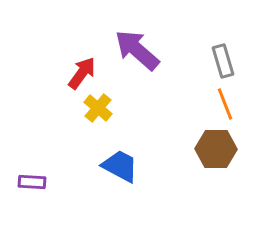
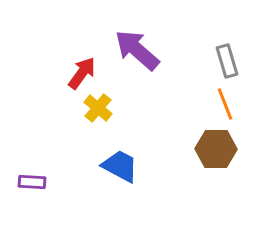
gray rectangle: moved 4 px right
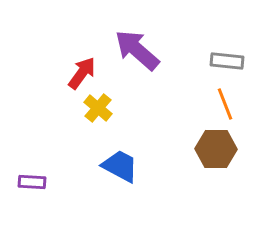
gray rectangle: rotated 68 degrees counterclockwise
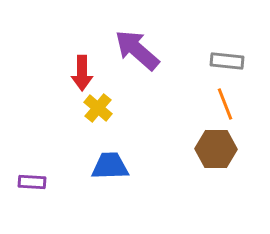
red arrow: rotated 144 degrees clockwise
blue trapezoid: moved 10 px left; rotated 30 degrees counterclockwise
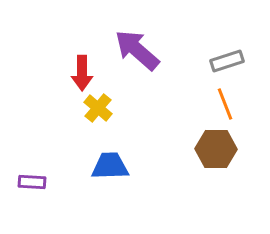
gray rectangle: rotated 24 degrees counterclockwise
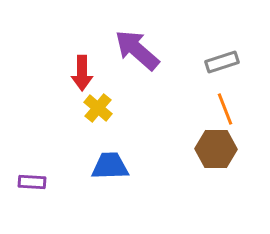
gray rectangle: moved 5 px left, 1 px down
orange line: moved 5 px down
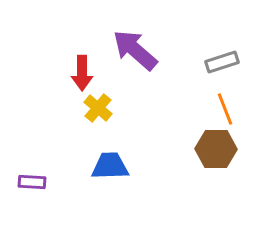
purple arrow: moved 2 px left
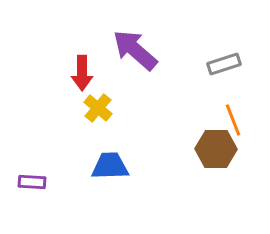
gray rectangle: moved 2 px right, 2 px down
orange line: moved 8 px right, 11 px down
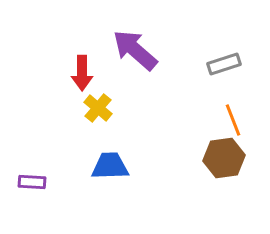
brown hexagon: moved 8 px right, 9 px down; rotated 9 degrees counterclockwise
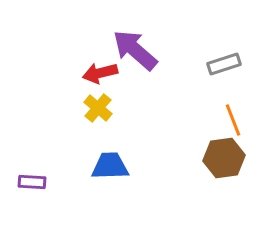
red arrow: moved 18 px right; rotated 76 degrees clockwise
